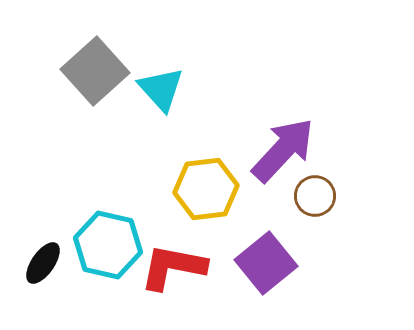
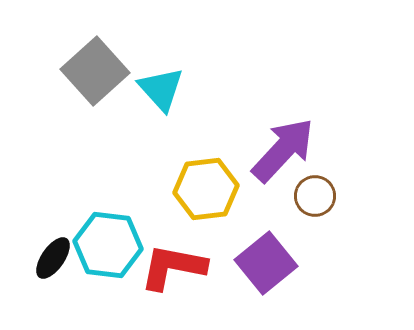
cyan hexagon: rotated 6 degrees counterclockwise
black ellipse: moved 10 px right, 5 px up
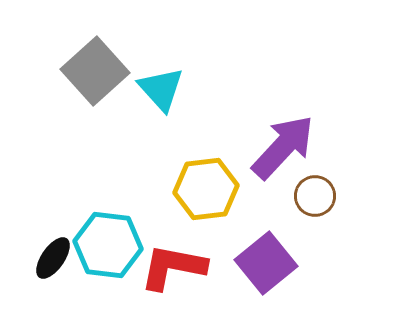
purple arrow: moved 3 px up
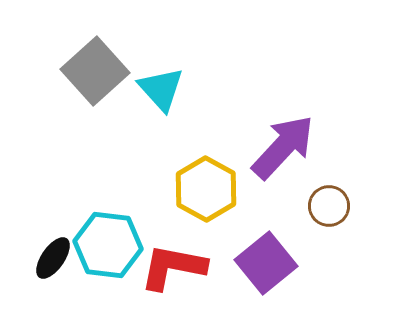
yellow hexagon: rotated 24 degrees counterclockwise
brown circle: moved 14 px right, 10 px down
